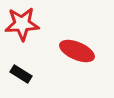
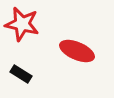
red star: rotated 16 degrees clockwise
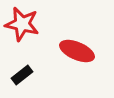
black rectangle: moved 1 px right, 1 px down; rotated 70 degrees counterclockwise
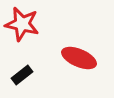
red ellipse: moved 2 px right, 7 px down
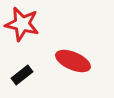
red ellipse: moved 6 px left, 3 px down
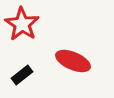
red star: rotated 20 degrees clockwise
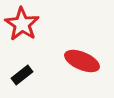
red ellipse: moved 9 px right
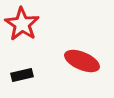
black rectangle: rotated 25 degrees clockwise
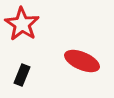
black rectangle: rotated 55 degrees counterclockwise
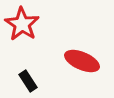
black rectangle: moved 6 px right, 6 px down; rotated 55 degrees counterclockwise
